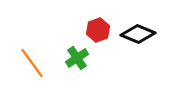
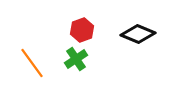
red hexagon: moved 16 px left
green cross: moved 1 px left, 1 px down
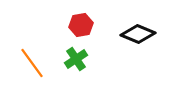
red hexagon: moved 1 px left, 5 px up; rotated 10 degrees clockwise
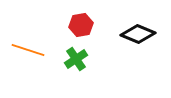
orange line: moved 4 px left, 13 px up; rotated 36 degrees counterclockwise
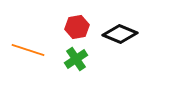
red hexagon: moved 4 px left, 2 px down
black diamond: moved 18 px left
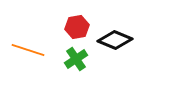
black diamond: moved 5 px left, 6 px down
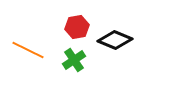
orange line: rotated 8 degrees clockwise
green cross: moved 2 px left, 1 px down
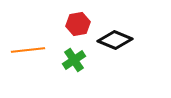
red hexagon: moved 1 px right, 3 px up
orange line: rotated 32 degrees counterclockwise
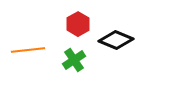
red hexagon: rotated 20 degrees counterclockwise
black diamond: moved 1 px right
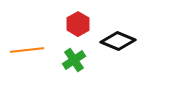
black diamond: moved 2 px right, 1 px down
orange line: moved 1 px left
